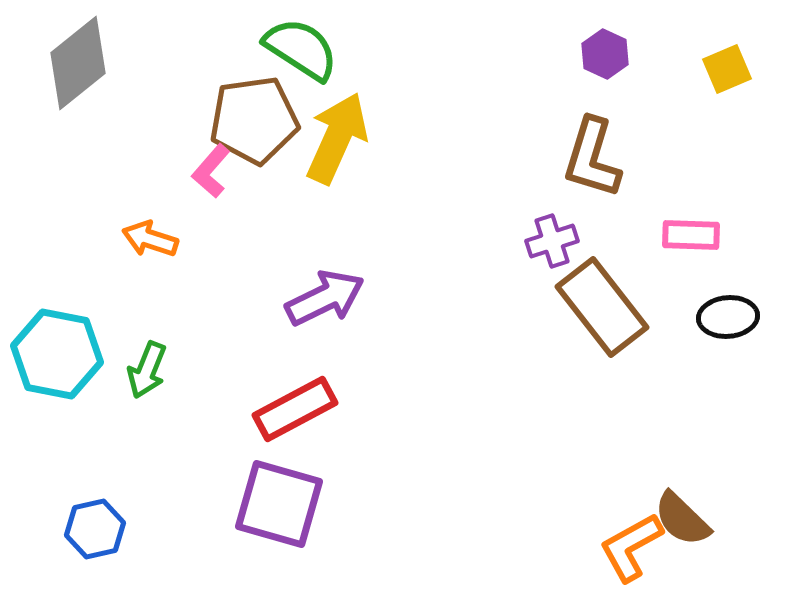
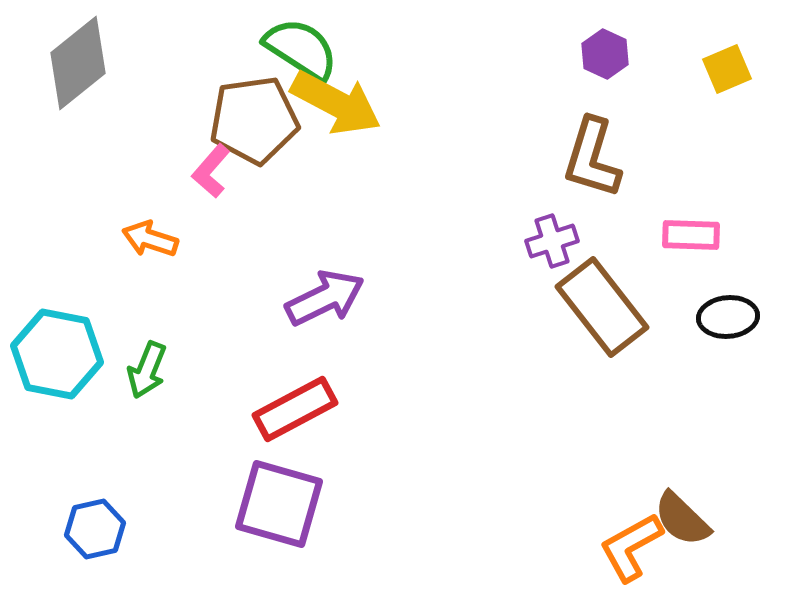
yellow arrow: moved 1 px left, 35 px up; rotated 94 degrees clockwise
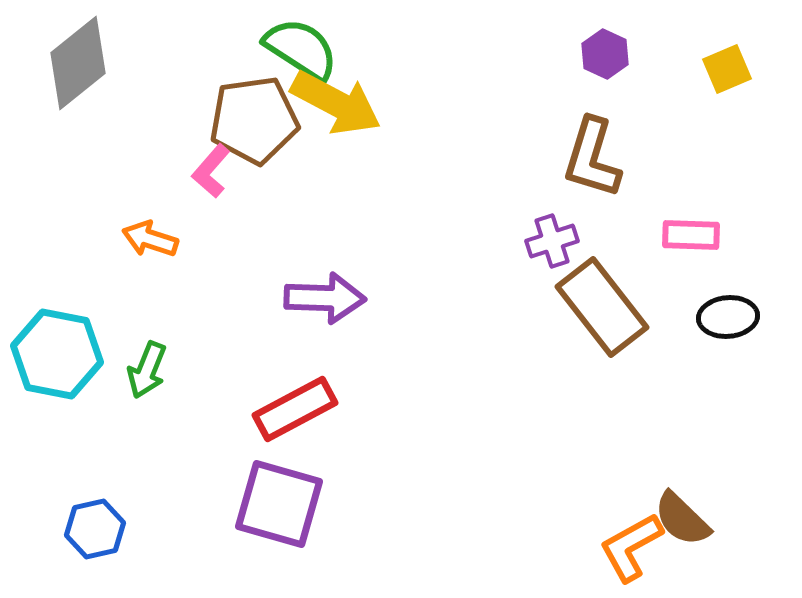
purple arrow: rotated 28 degrees clockwise
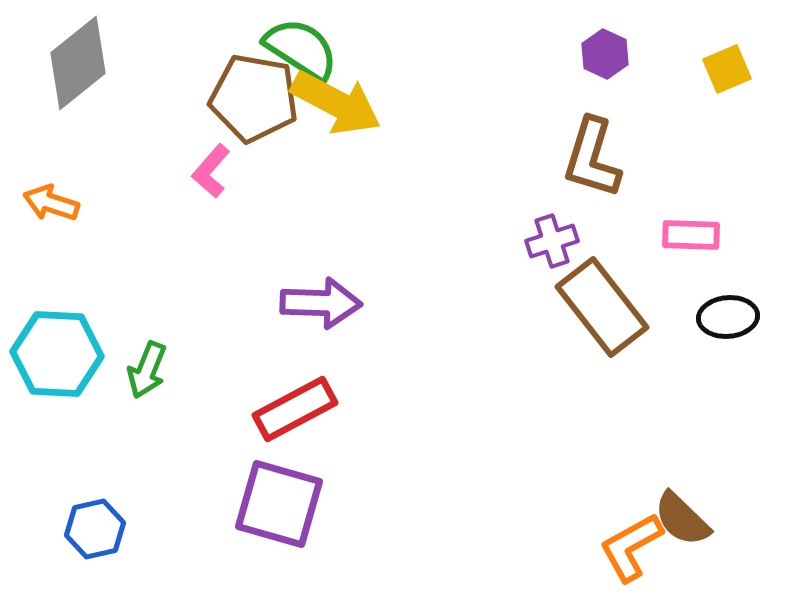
brown pentagon: moved 22 px up; rotated 18 degrees clockwise
orange arrow: moved 99 px left, 36 px up
purple arrow: moved 4 px left, 5 px down
cyan hexagon: rotated 8 degrees counterclockwise
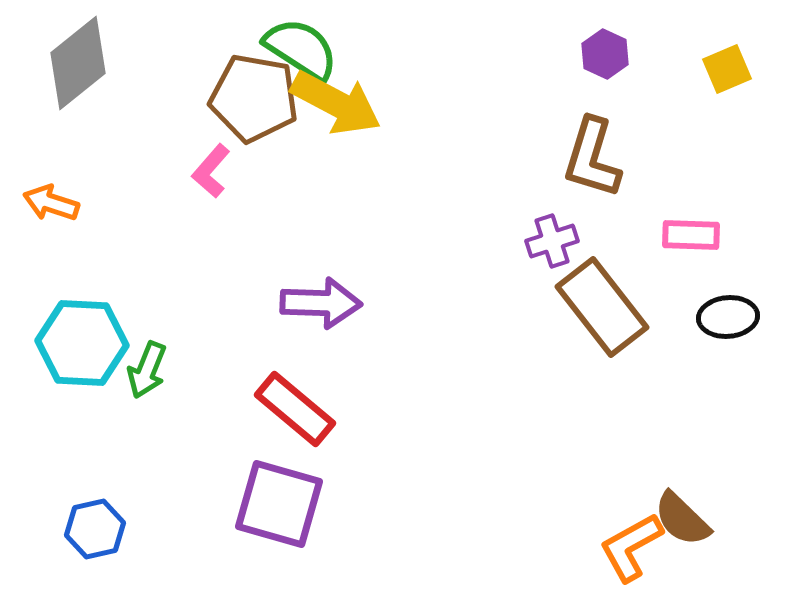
cyan hexagon: moved 25 px right, 11 px up
red rectangle: rotated 68 degrees clockwise
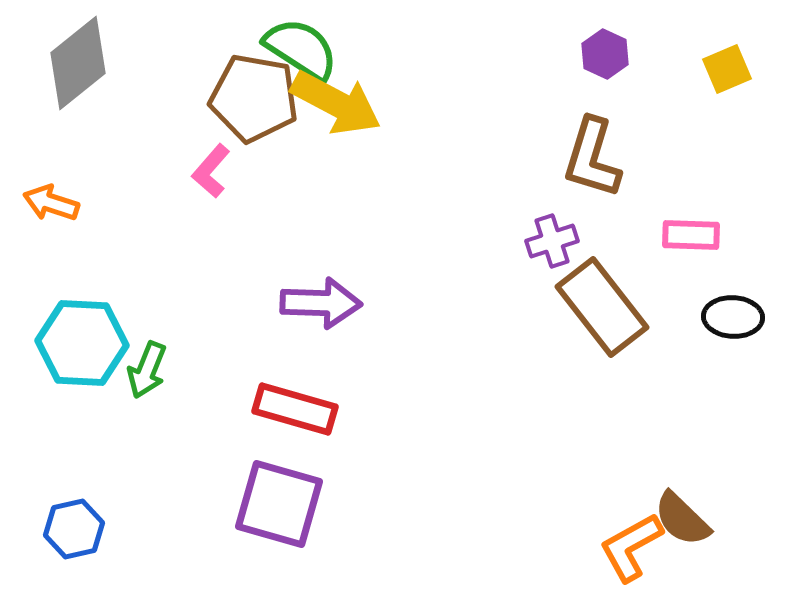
black ellipse: moved 5 px right; rotated 8 degrees clockwise
red rectangle: rotated 24 degrees counterclockwise
blue hexagon: moved 21 px left
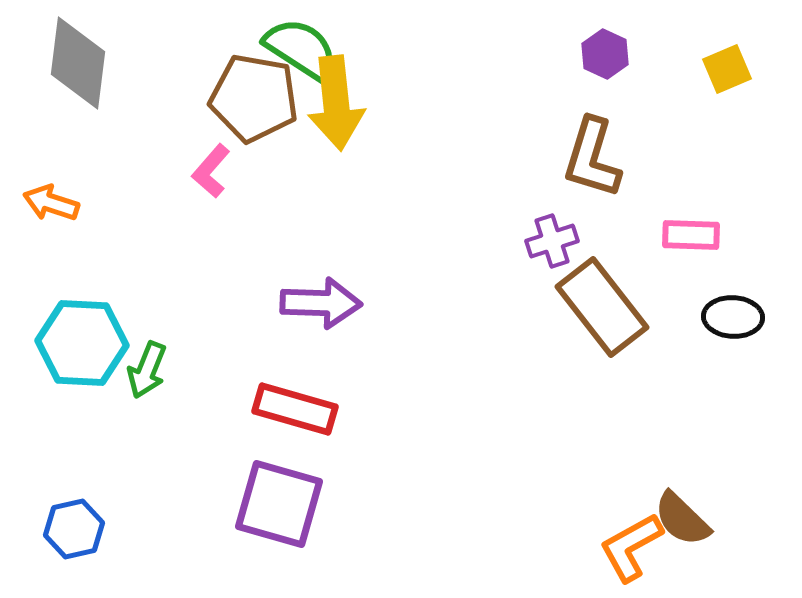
gray diamond: rotated 44 degrees counterclockwise
yellow arrow: rotated 56 degrees clockwise
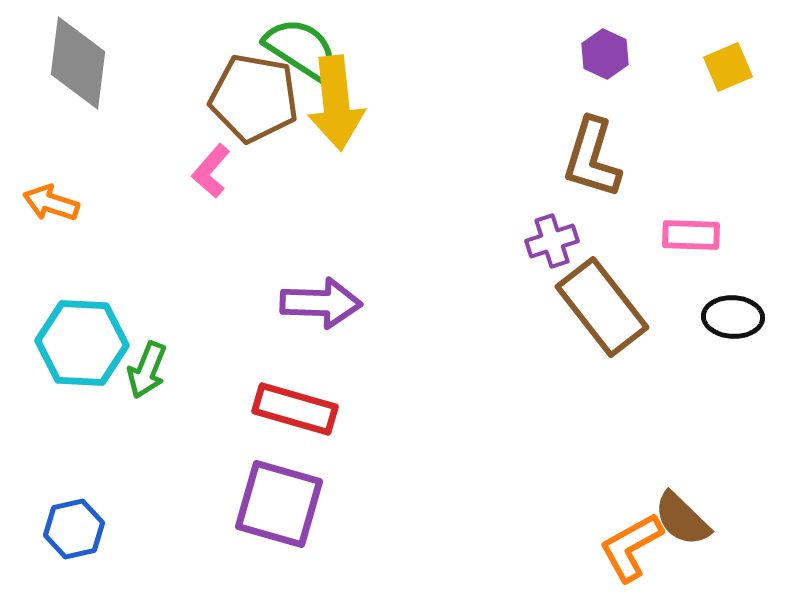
yellow square: moved 1 px right, 2 px up
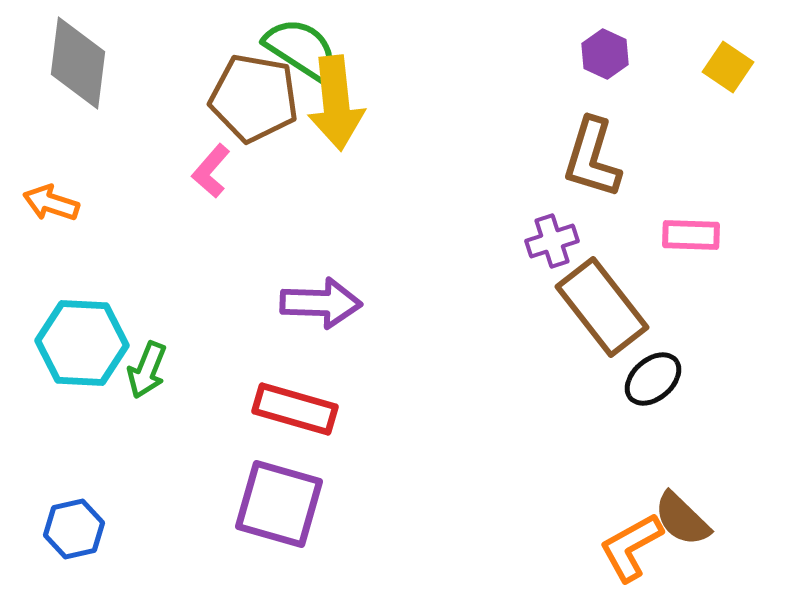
yellow square: rotated 33 degrees counterclockwise
black ellipse: moved 80 px left, 62 px down; rotated 44 degrees counterclockwise
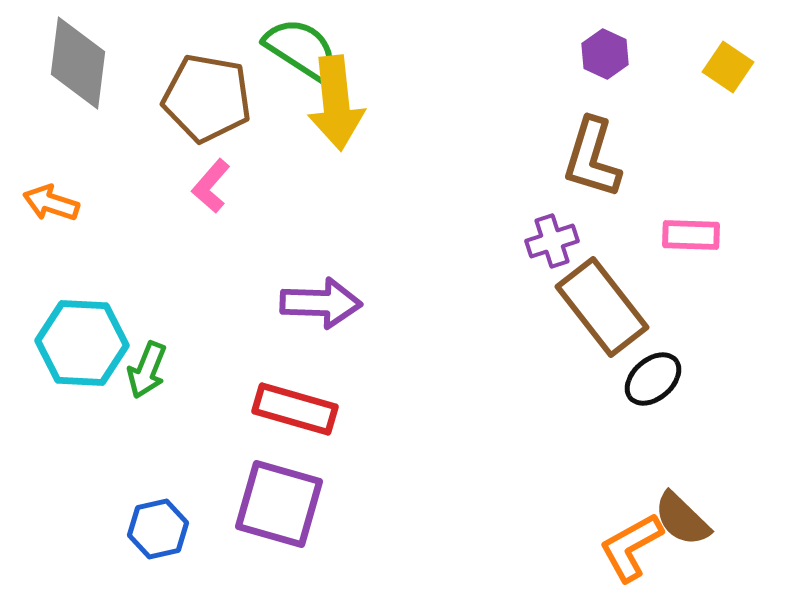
brown pentagon: moved 47 px left
pink L-shape: moved 15 px down
blue hexagon: moved 84 px right
